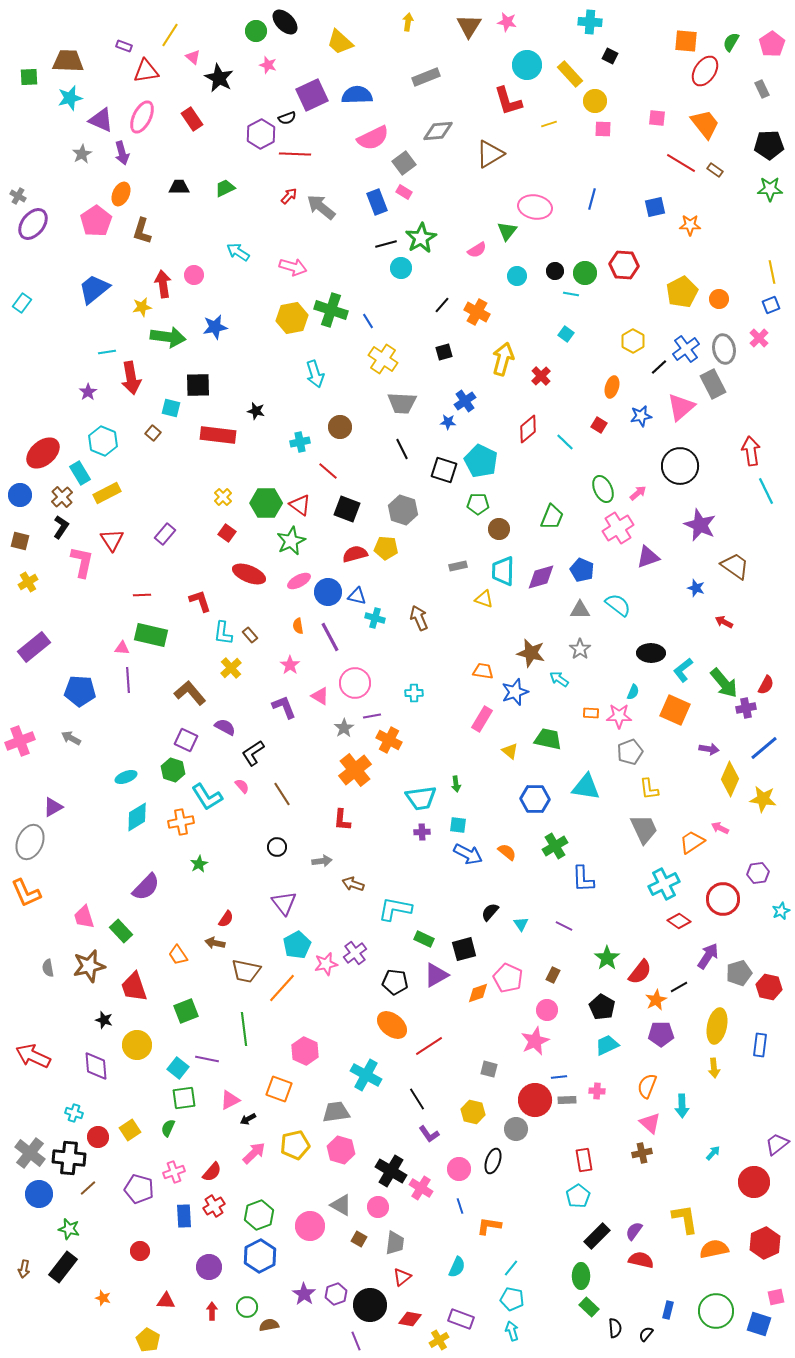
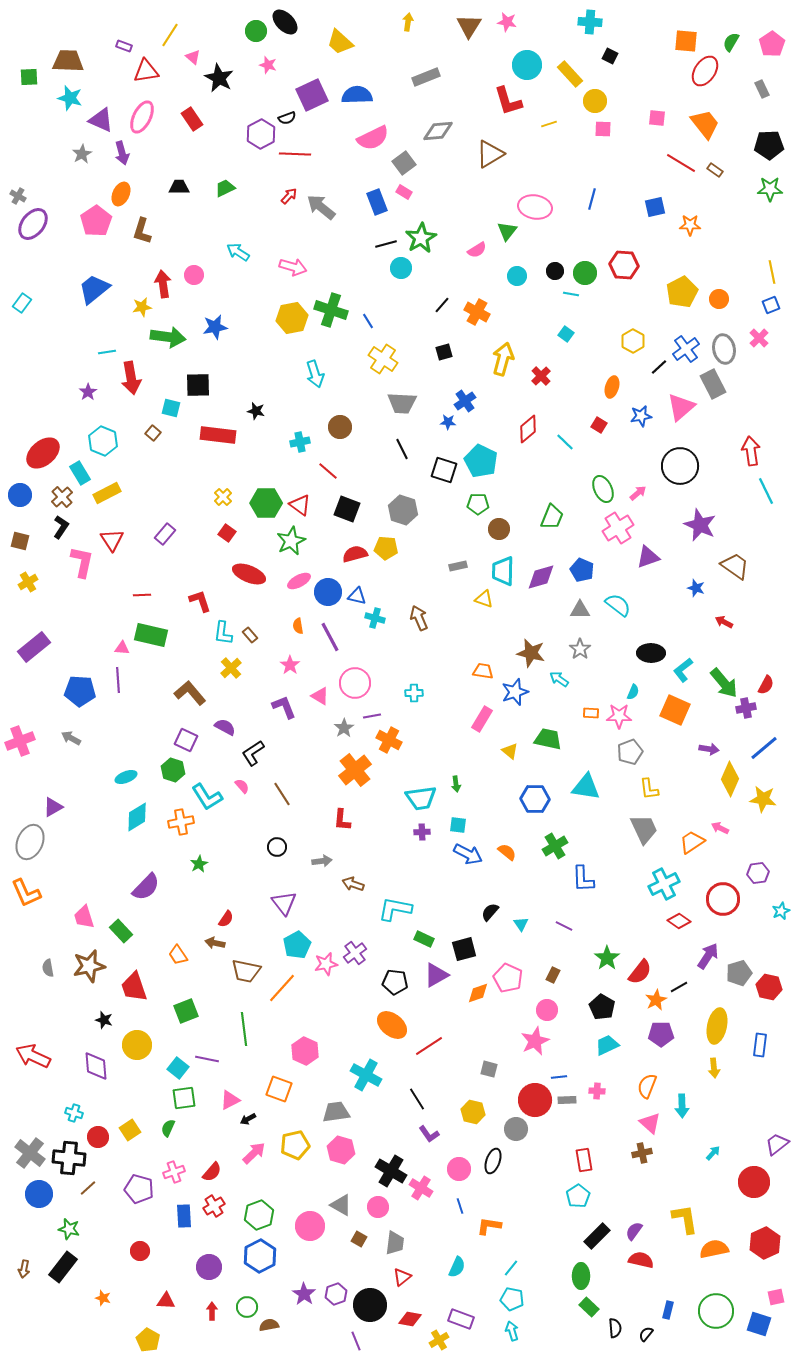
cyan star at (70, 98): rotated 30 degrees clockwise
purple line at (128, 680): moved 10 px left
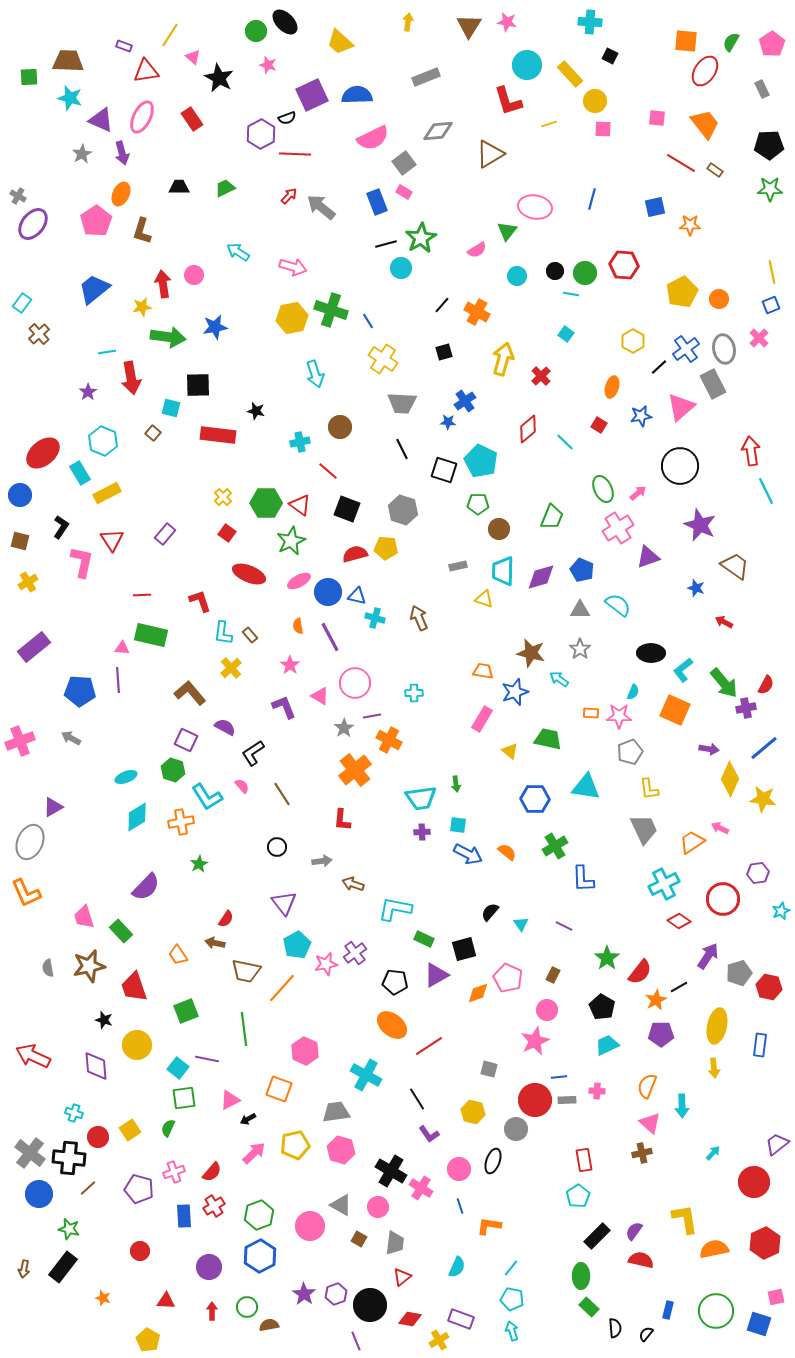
brown cross at (62, 497): moved 23 px left, 163 px up
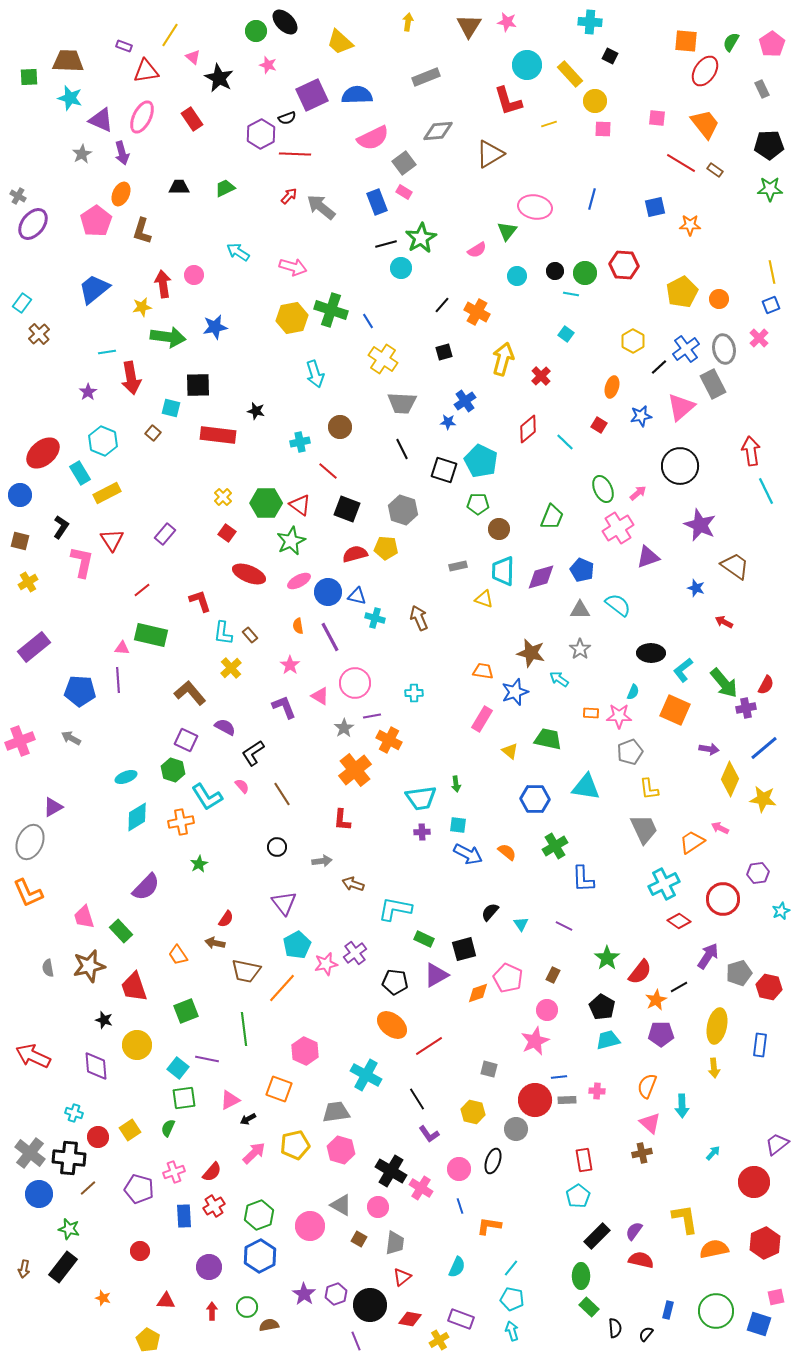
red line at (142, 595): moved 5 px up; rotated 36 degrees counterclockwise
orange L-shape at (26, 893): moved 2 px right
cyan trapezoid at (607, 1045): moved 1 px right, 5 px up; rotated 10 degrees clockwise
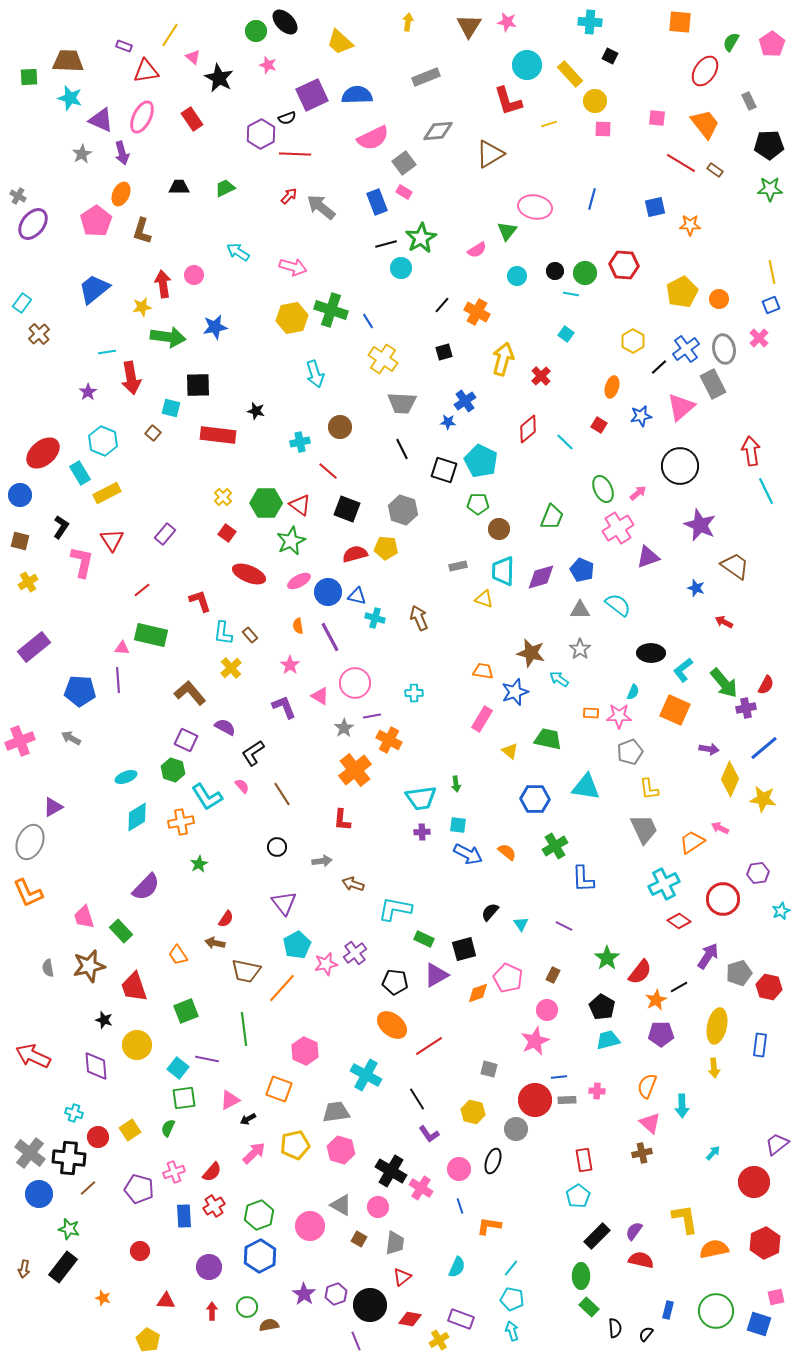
orange square at (686, 41): moved 6 px left, 19 px up
gray rectangle at (762, 89): moved 13 px left, 12 px down
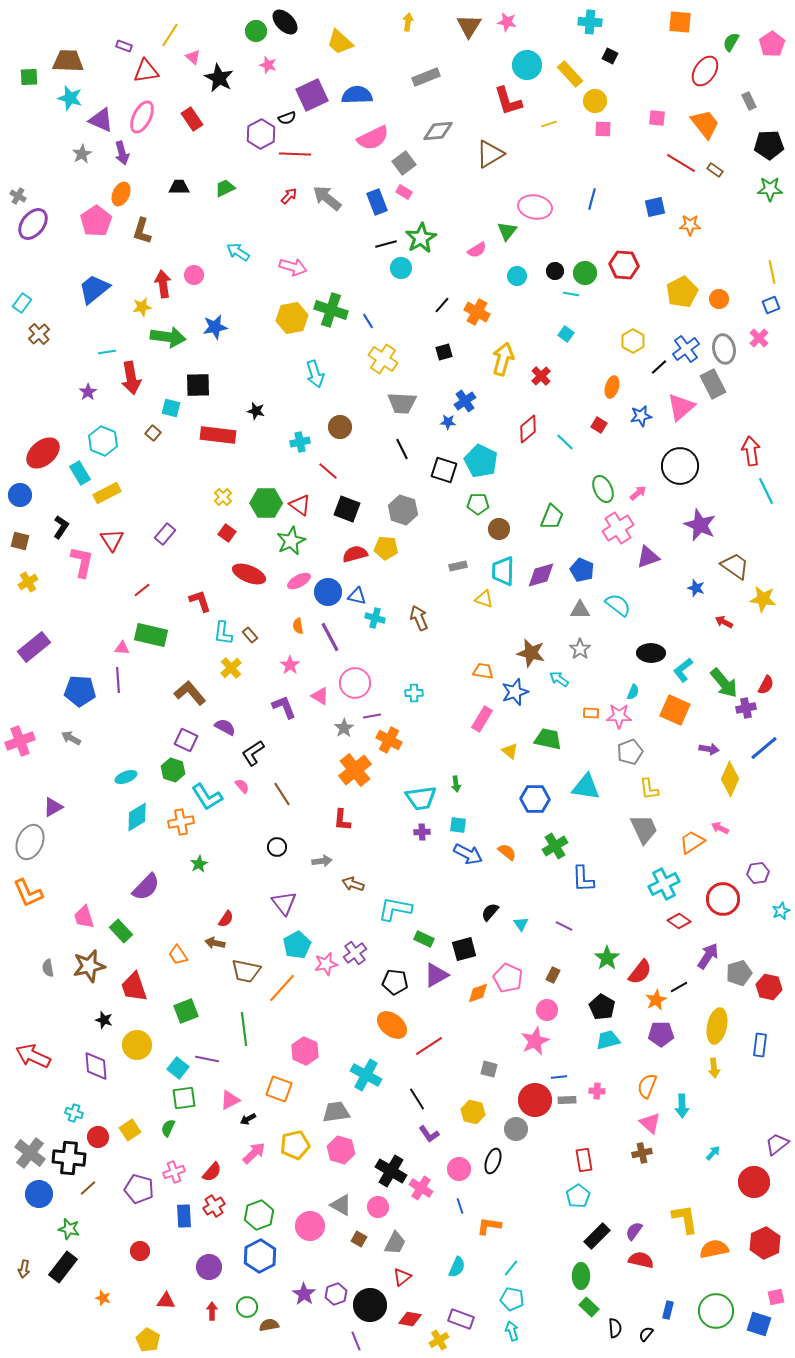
gray arrow at (321, 207): moved 6 px right, 9 px up
purple diamond at (541, 577): moved 2 px up
yellow star at (763, 799): moved 200 px up
gray trapezoid at (395, 1243): rotated 20 degrees clockwise
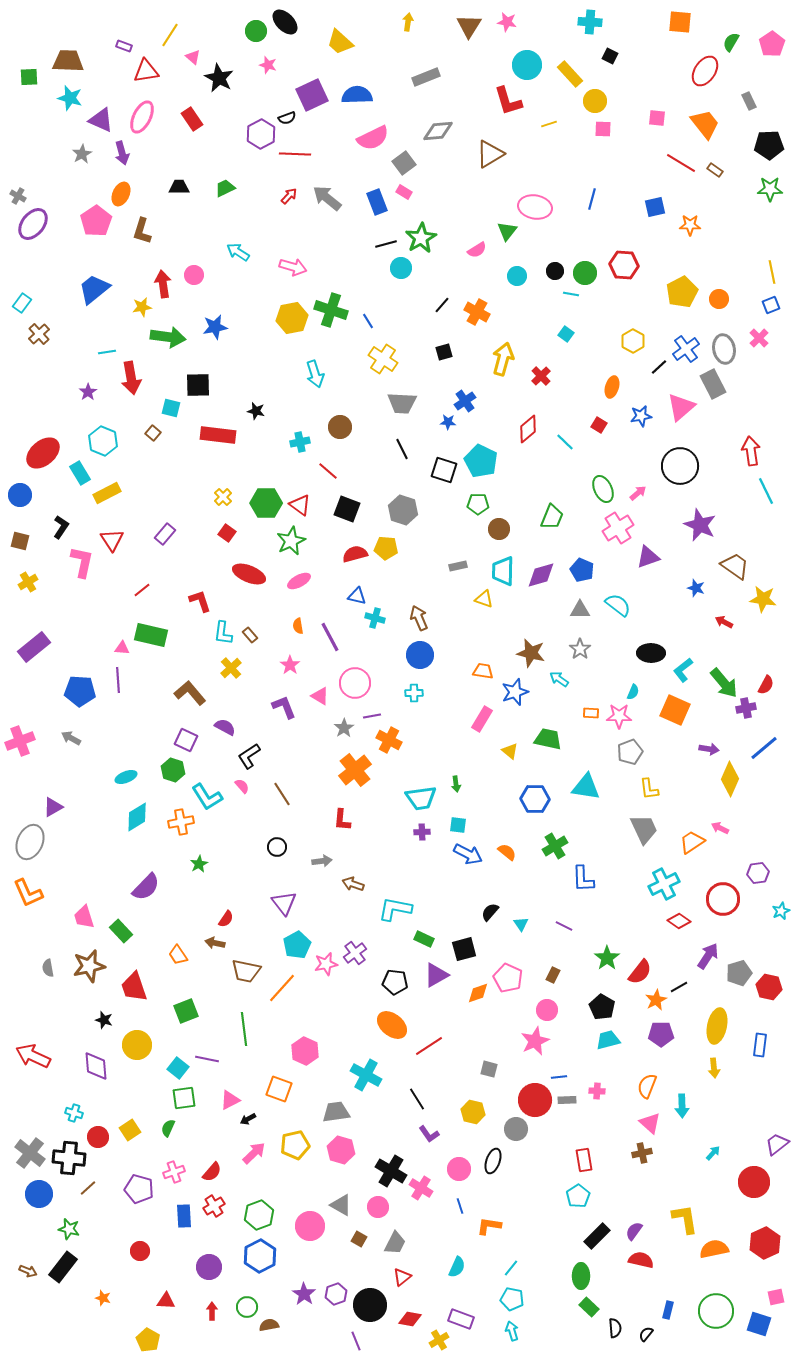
blue circle at (328, 592): moved 92 px right, 63 px down
black L-shape at (253, 753): moved 4 px left, 3 px down
brown arrow at (24, 1269): moved 4 px right, 2 px down; rotated 78 degrees counterclockwise
